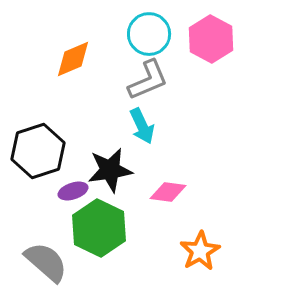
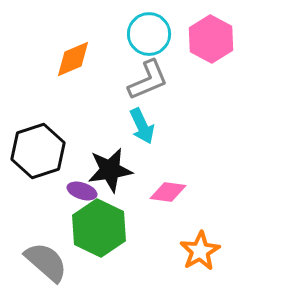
purple ellipse: moved 9 px right; rotated 36 degrees clockwise
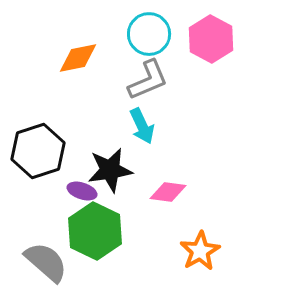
orange diamond: moved 5 px right, 1 px up; rotated 12 degrees clockwise
green hexagon: moved 4 px left, 3 px down
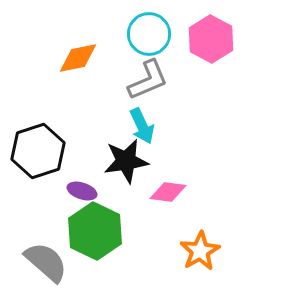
black star: moved 16 px right, 9 px up
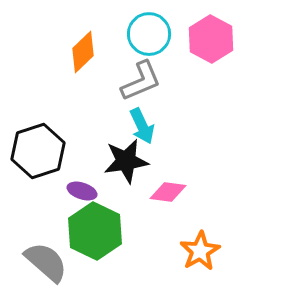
orange diamond: moved 5 px right, 6 px up; rotated 33 degrees counterclockwise
gray L-shape: moved 7 px left, 1 px down
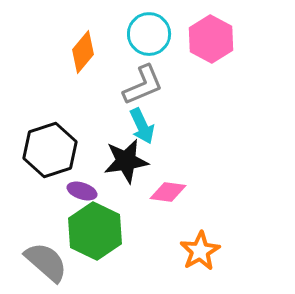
orange diamond: rotated 6 degrees counterclockwise
gray L-shape: moved 2 px right, 4 px down
black hexagon: moved 12 px right, 1 px up
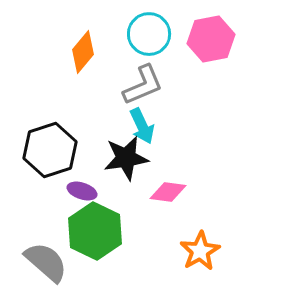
pink hexagon: rotated 21 degrees clockwise
black star: moved 3 px up
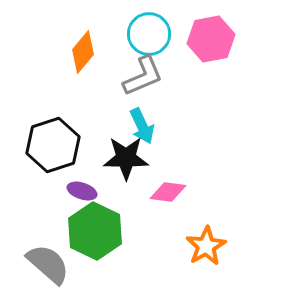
gray L-shape: moved 9 px up
black hexagon: moved 3 px right, 5 px up
black star: rotated 9 degrees clockwise
orange star: moved 6 px right, 5 px up
gray semicircle: moved 2 px right, 2 px down
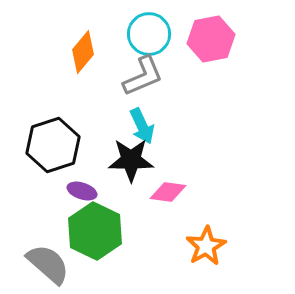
black star: moved 5 px right, 2 px down
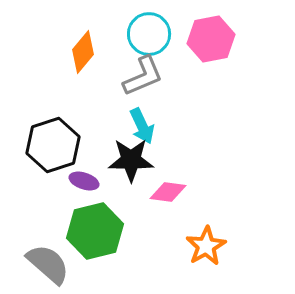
purple ellipse: moved 2 px right, 10 px up
green hexagon: rotated 20 degrees clockwise
